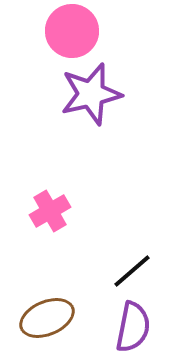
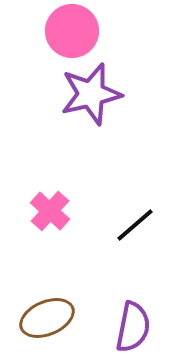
pink cross: rotated 18 degrees counterclockwise
black line: moved 3 px right, 46 px up
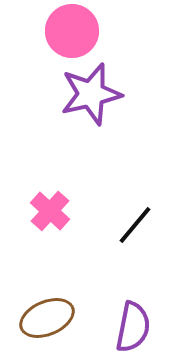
black line: rotated 9 degrees counterclockwise
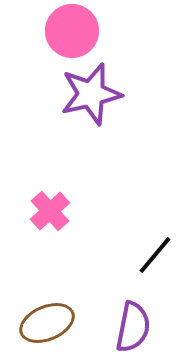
pink cross: rotated 6 degrees clockwise
black line: moved 20 px right, 30 px down
brown ellipse: moved 5 px down
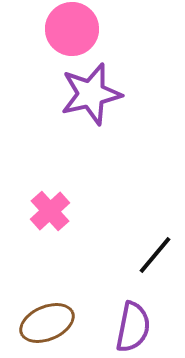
pink circle: moved 2 px up
